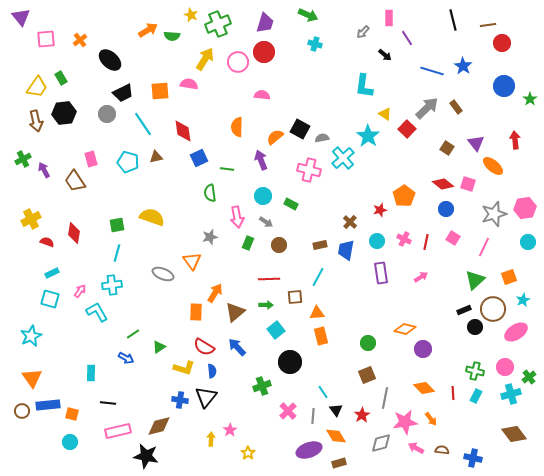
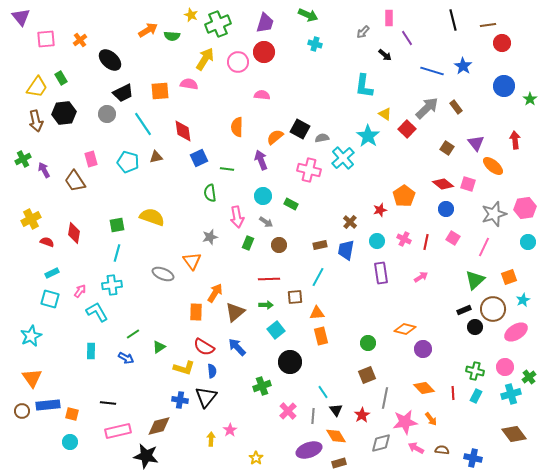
cyan rectangle at (91, 373): moved 22 px up
yellow star at (248, 453): moved 8 px right, 5 px down
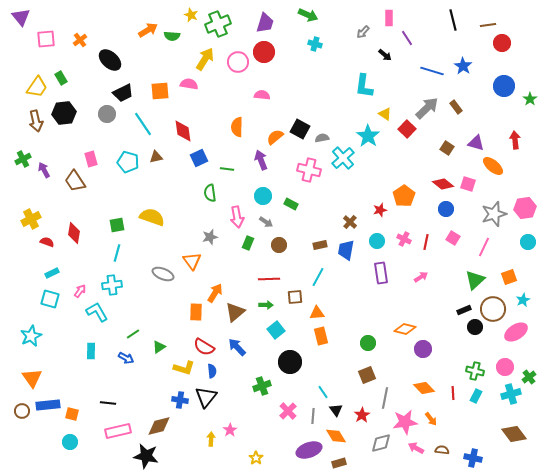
purple triangle at (476, 143): rotated 36 degrees counterclockwise
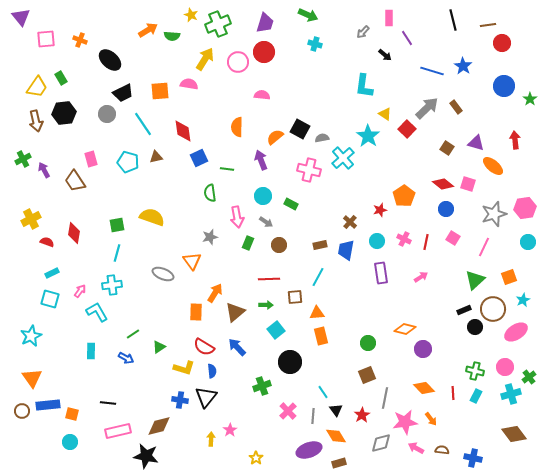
orange cross at (80, 40): rotated 32 degrees counterclockwise
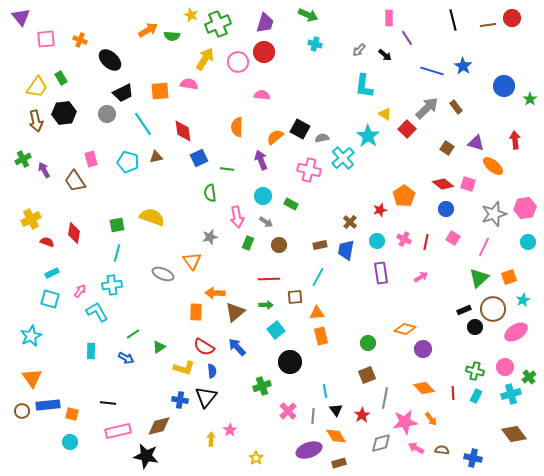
gray arrow at (363, 32): moved 4 px left, 18 px down
red circle at (502, 43): moved 10 px right, 25 px up
green triangle at (475, 280): moved 4 px right, 2 px up
orange arrow at (215, 293): rotated 120 degrees counterclockwise
cyan line at (323, 392): moved 2 px right, 1 px up; rotated 24 degrees clockwise
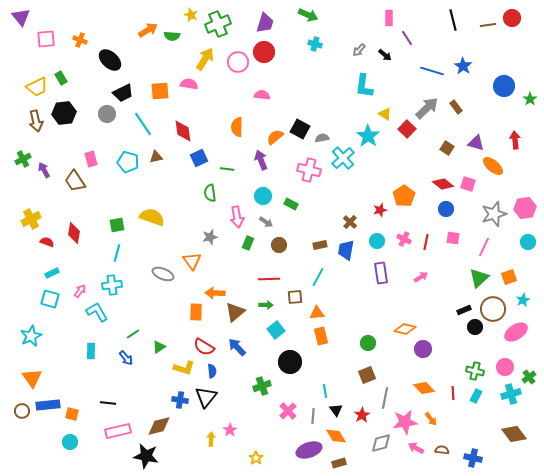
yellow trapezoid at (37, 87): rotated 30 degrees clockwise
pink square at (453, 238): rotated 24 degrees counterclockwise
blue arrow at (126, 358): rotated 21 degrees clockwise
